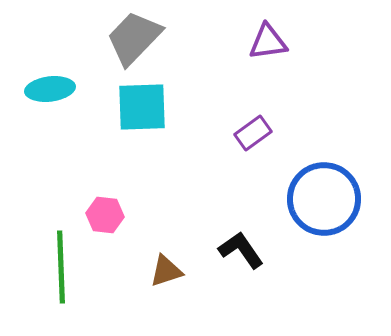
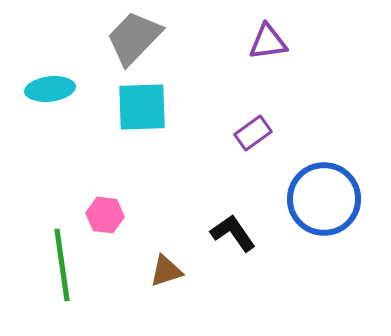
black L-shape: moved 8 px left, 17 px up
green line: moved 1 px right, 2 px up; rotated 6 degrees counterclockwise
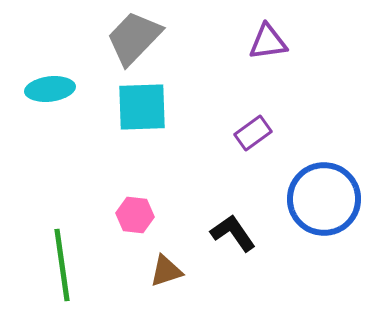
pink hexagon: moved 30 px right
